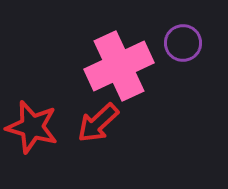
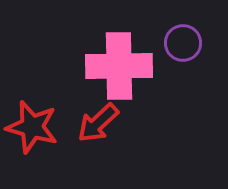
pink cross: rotated 24 degrees clockwise
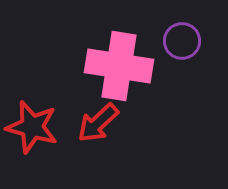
purple circle: moved 1 px left, 2 px up
pink cross: rotated 10 degrees clockwise
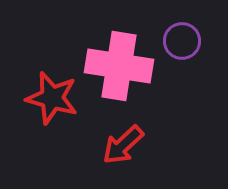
red arrow: moved 25 px right, 22 px down
red star: moved 20 px right, 29 px up
